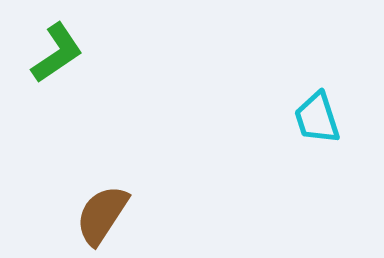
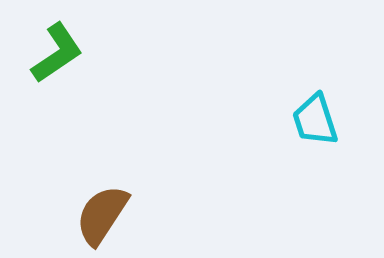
cyan trapezoid: moved 2 px left, 2 px down
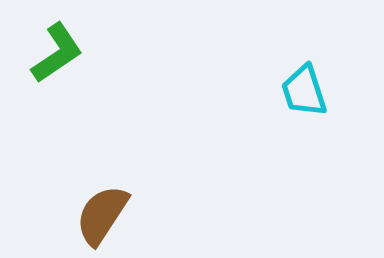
cyan trapezoid: moved 11 px left, 29 px up
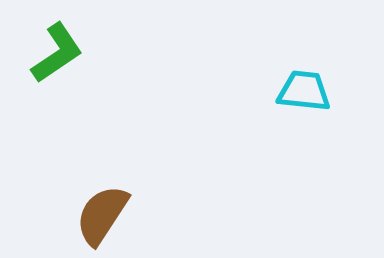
cyan trapezoid: rotated 114 degrees clockwise
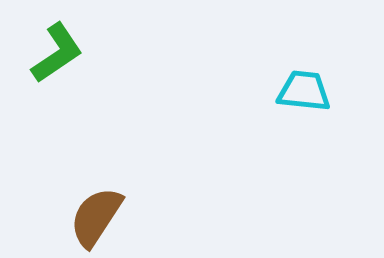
brown semicircle: moved 6 px left, 2 px down
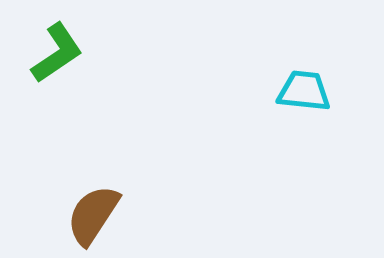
brown semicircle: moved 3 px left, 2 px up
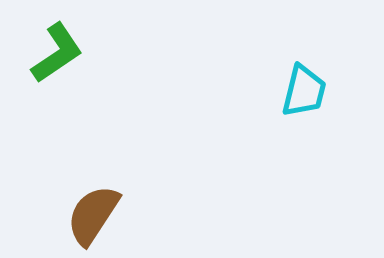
cyan trapezoid: rotated 98 degrees clockwise
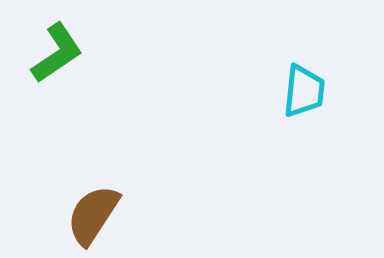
cyan trapezoid: rotated 8 degrees counterclockwise
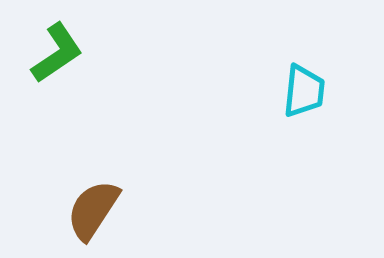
brown semicircle: moved 5 px up
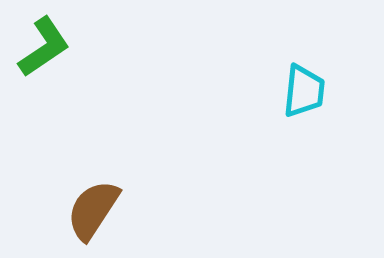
green L-shape: moved 13 px left, 6 px up
